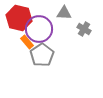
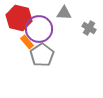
gray cross: moved 5 px right, 1 px up
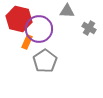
gray triangle: moved 3 px right, 2 px up
red hexagon: moved 1 px down
orange rectangle: rotated 64 degrees clockwise
gray pentagon: moved 3 px right, 6 px down
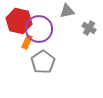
gray triangle: rotated 14 degrees counterclockwise
red hexagon: moved 2 px down
gray pentagon: moved 2 px left, 1 px down
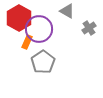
gray triangle: rotated 42 degrees clockwise
red hexagon: moved 3 px up; rotated 15 degrees clockwise
gray cross: rotated 24 degrees clockwise
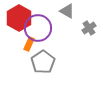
purple circle: moved 1 px left, 1 px up
orange rectangle: moved 2 px right, 2 px down
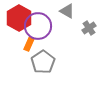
purple circle: moved 2 px up
